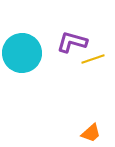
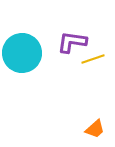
purple L-shape: rotated 8 degrees counterclockwise
orange trapezoid: moved 4 px right, 4 px up
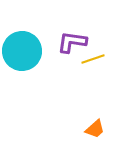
cyan circle: moved 2 px up
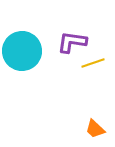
yellow line: moved 4 px down
orange trapezoid: rotated 85 degrees clockwise
